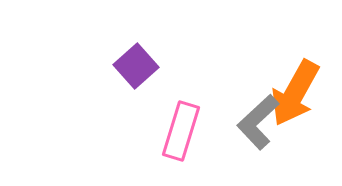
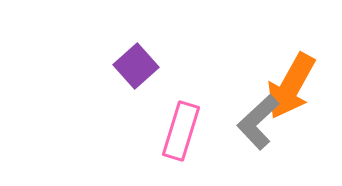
orange arrow: moved 4 px left, 7 px up
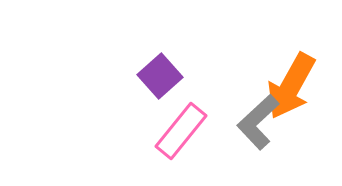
purple square: moved 24 px right, 10 px down
pink rectangle: rotated 22 degrees clockwise
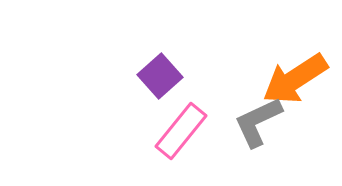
orange arrow: moved 4 px right, 7 px up; rotated 28 degrees clockwise
gray L-shape: rotated 18 degrees clockwise
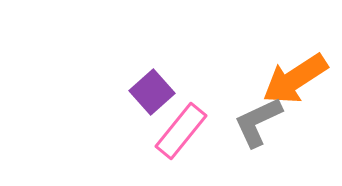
purple square: moved 8 px left, 16 px down
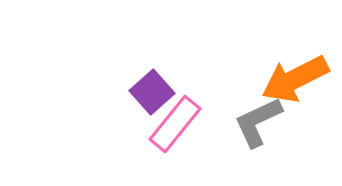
orange arrow: rotated 6 degrees clockwise
pink rectangle: moved 6 px left, 7 px up
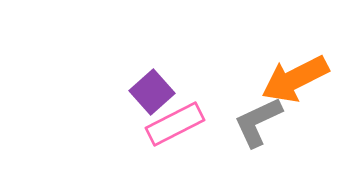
pink rectangle: rotated 24 degrees clockwise
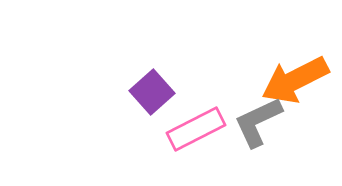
orange arrow: moved 1 px down
pink rectangle: moved 21 px right, 5 px down
